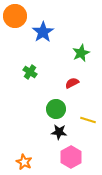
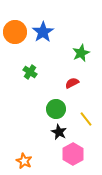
orange circle: moved 16 px down
yellow line: moved 2 px left, 1 px up; rotated 35 degrees clockwise
black star: rotated 21 degrees clockwise
pink hexagon: moved 2 px right, 3 px up
orange star: moved 1 px up
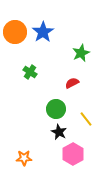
orange star: moved 3 px up; rotated 28 degrees counterclockwise
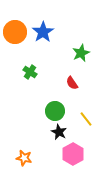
red semicircle: rotated 96 degrees counterclockwise
green circle: moved 1 px left, 2 px down
orange star: rotated 14 degrees clockwise
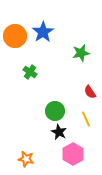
orange circle: moved 4 px down
green star: rotated 12 degrees clockwise
red semicircle: moved 18 px right, 9 px down
yellow line: rotated 14 degrees clockwise
orange star: moved 2 px right, 1 px down
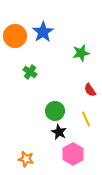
red semicircle: moved 2 px up
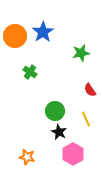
orange star: moved 1 px right, 2 px up
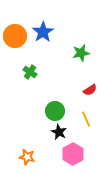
red semicircle: rotated 88 degrees counterclockwise
